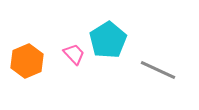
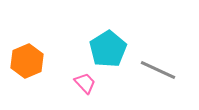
cyan pentagon: moved 9 px down
pink trapezoid: moved 11 px right, 29 px down
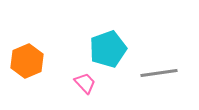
cyan pentagon: rotated 12 degrees clockwise
gray line: moved 1 px right, 3 px down; rotated 33 degrees counterclockwise
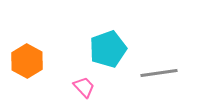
orange hexagon: rotated 8 degrees counterclockwise
pink trapezoid: moved 1 px left, 4 px down
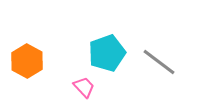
cyan pentagon: moved 1 px left, 4 px down
gray line: moved 11 px up; rotated 45 degrees clockwise
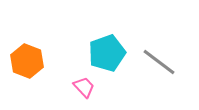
orange hexagon: rotated 8 degrees counterclockwise
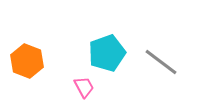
gray line: moved 2 px right
pink trapezoid: rotated 15 degrees clockwise
